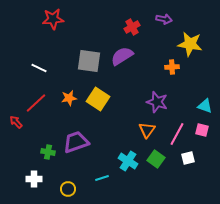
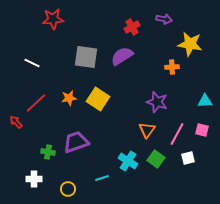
gray square: moved 3 px left, 4 px up
white line: moved 7 px left, 5 px up
cyan triangle: moved 5 px up; rotated 21 degrees counterclockwise
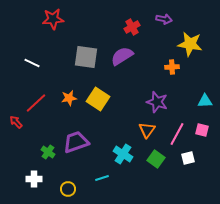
green cross: rotated 24 degrees clockwise
cyan cross: moved 5 px left, 7 px up
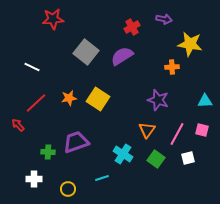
gray square: moved 5 px up; rotated 30 degrees clockwise
white line: moved 4 px down
purple star: moved 1 px right, 2 px up
red arrow: moved 2 px right, 3 px down
green cross: rotated 32 degrees counterclockwise
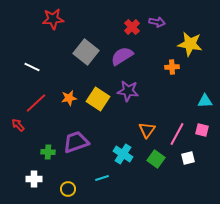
purple arrow: moved 7 px left, 3 px down
red cross: rotated 14 degrees counterclockwise
purple star: moved 30 px left, 9 px up; rotated 10 degrees counterclockwise
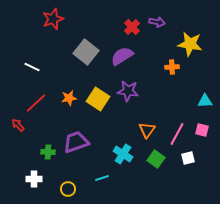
red star: rotated 15 degrees counterclockwise
